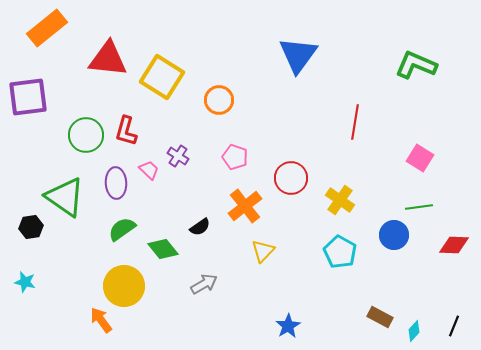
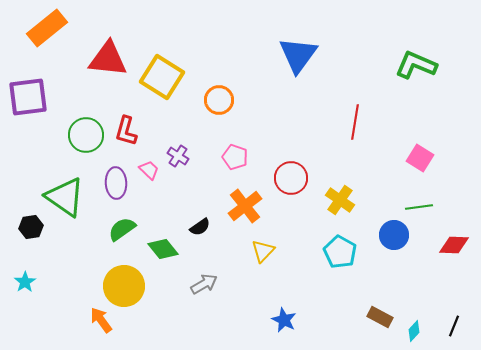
cyan star: rotated 25 degrees clockwise
blue star: moved 4 px left, 6 px up; rotated 15 degrees counterclockwise
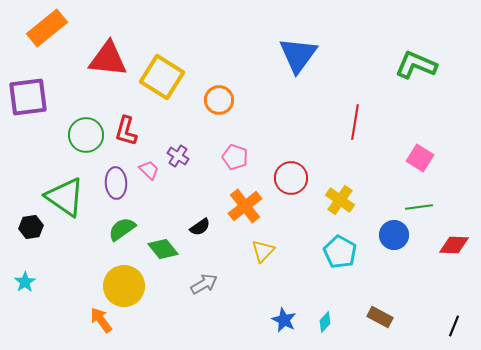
cyan diamond: moved 89 px left, 9 px up
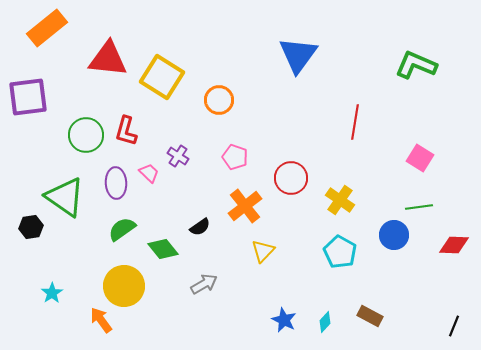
pink trapezoid: moved 3 px down
cyan star: moved 27 px right, 11 px down
brown rectangle: moved 10 px left, 1 px up
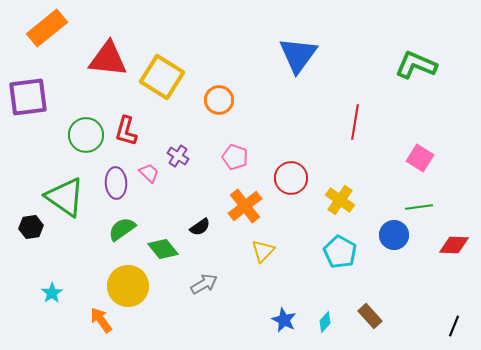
yellow circle: moved 4 px right
brown rectangle: rotated 20 degrees clockwise
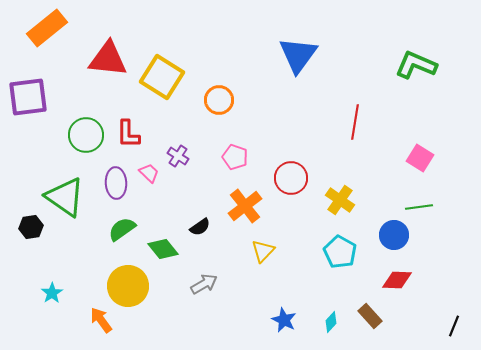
red L-shape: moved 2 px right, 3 px down; rotated 16 degrees counterclockwise
red diamond: moved 57 px left, 35 px down
cyan diamond: moved 6 px right
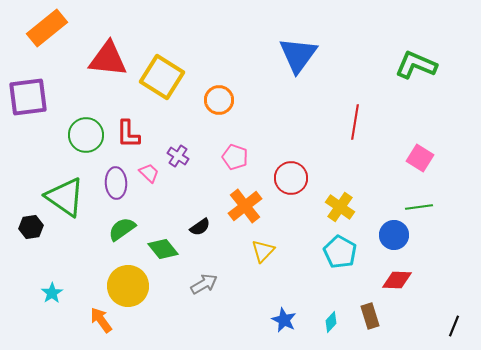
yellow cross: moved 7 px down
brown rectangle: rotated 25 degrees clockwise
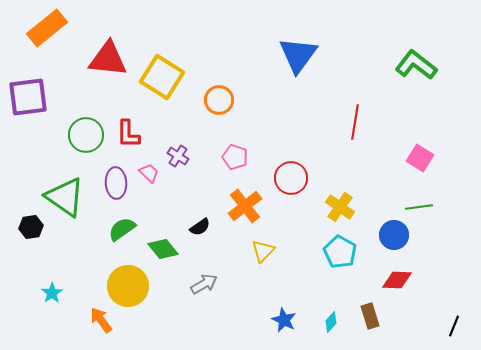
green L-shape: rotated 15 degrees clockwise
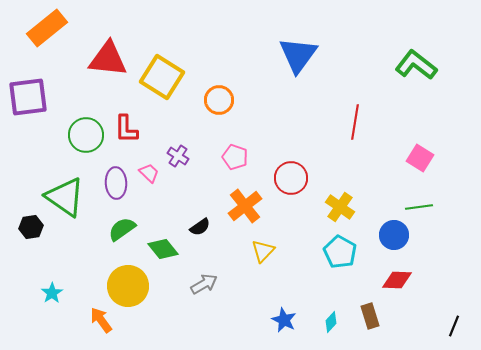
red L-shape: moved 2 px left, 5 px up
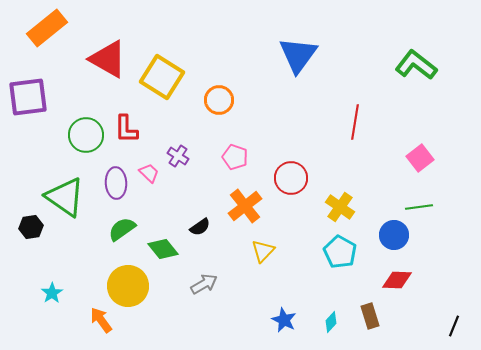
red triangle: rotated 24 degrees clockwise
pink square: rotated 20 degrees clockwise
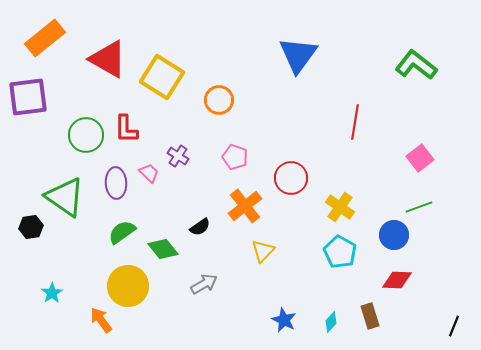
orange rectangle: moved 2 px left, 10 px down
green line: rotated 12 degrees counterclockwise
green semicircle: moved 3 px down
